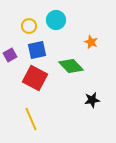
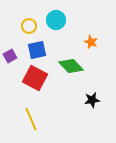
purple square: moved 1 px down
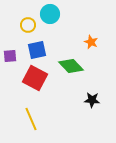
cyan circle: moved 6 px left, 6 px up
yellow circle: moved 1 px left, 1 px up
purple square: rotated 24 degrees clockwise
black star: rotated 14 degrees clockwise
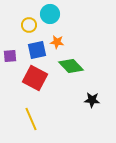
yellow circle: moved 1 px right
orange star: moved 34 px left; rotated 16 degrees counterclockwise
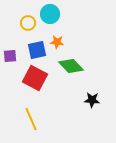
yellow circle: moved 1 px left, 2 px up
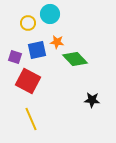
purple square: moved 5 px right, 1 px down; rotated 24 degrees clockwise
green diamond: moved 4 px right, 7 px up
red square: moved 7 px left, 3 px down
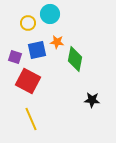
green diamond: rotated 55 degrees clockwise
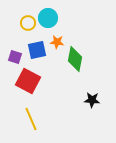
cyan circle: moved 2 px left, 4 px down
